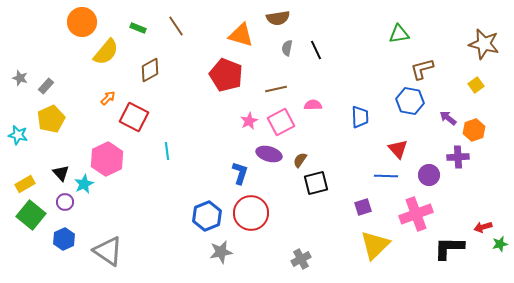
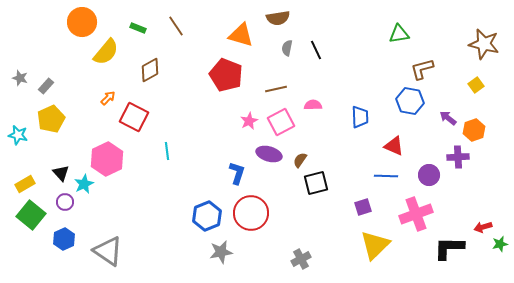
red triangle at (398, 149): moved 4 px left, 3 px up; rotated 25 degrees counterclockwise
blue L-shape at (240, 173): moved 3 px left
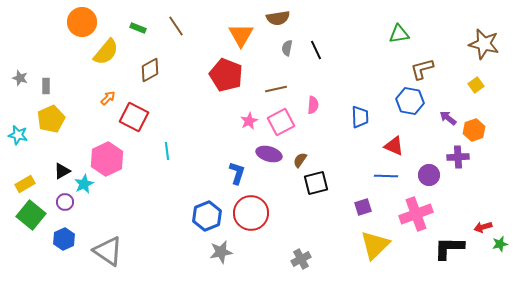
orange triangle at (241, 35): rotated 44 degrees clockwise
gray rectangle at (46, 86): rotated 42 degrees counterclockwise
pink semicircle at (313, 105): rotated 96 degrees clockwise
black triangle at (61, 173): moved 1 px right, 2 px up; rotated 42 degrees clockwise
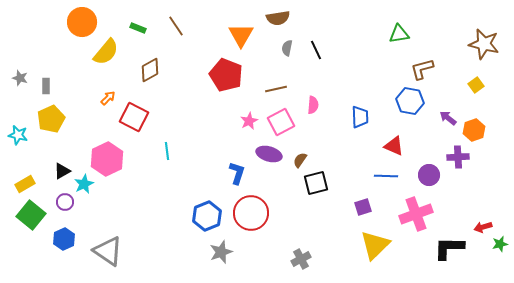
gray star at (221, 252): rotated 10 degrees counterclockwise
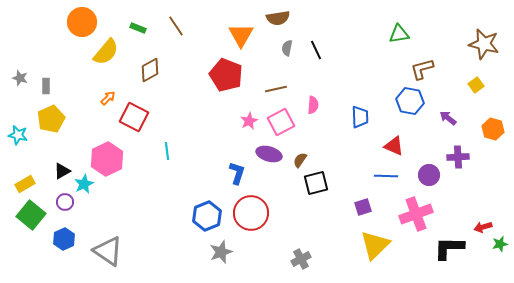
orange hexagon at (474, 130): moved 19 px right, 1 px up; rotated 25 degrees counterclockwise
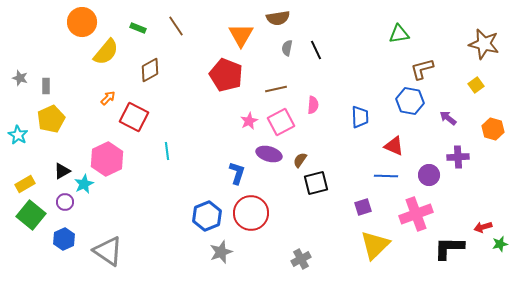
cyan star at (18, 135): rotated 18 degrees clockwise
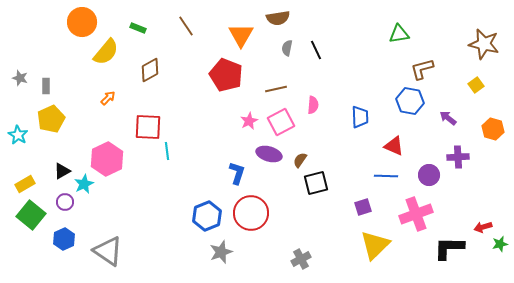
brown line at (176, 26): moved 10 px right
red square at (134, 117): moved 14 px right, 10 px down; rotated 24 degrees counterclockwise
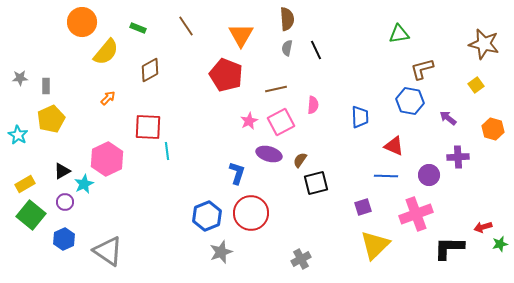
brown semicircle at (278, 18): moved 9 px right, 1 px down; rotated 85 degrees counterclockwise
gray star at (20, 78): rotated 21 degrees counterclockwise
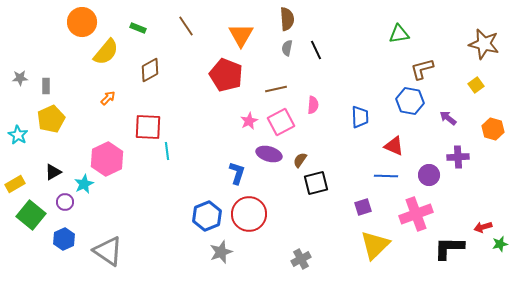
black triangle at (62, 171): moved 9 px left, 1 px down
yellow rectangle at (25, 184): moved 10 px left
red circle at (251, 213): moved 2 px left, 1 px down
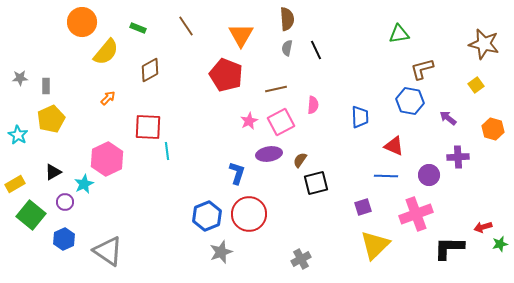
purple ellipse at (269, 154): rotated 25 degrees counterclockwise
